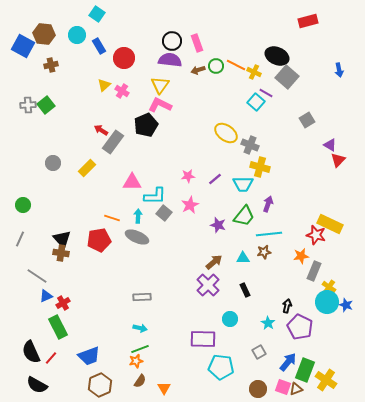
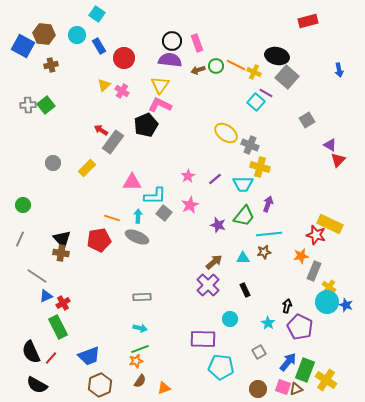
black ellipse at (277, 56): rotated 10 degrees counterclockwise
pink star at (188, 176): rotated 24 degrees counterclockwise
orange triangle at (164, 388): rotated 40 degrees clockwise
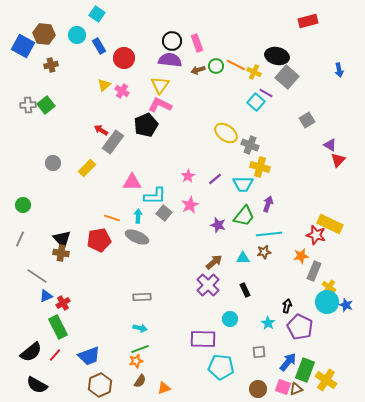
black semicircle at (31, 352): rotated 105 degrees counterclockwise
gray square at (259, 352): rotated 24 degrees clockwise
red line at (51, 358): moved 4 px right, 3 px up
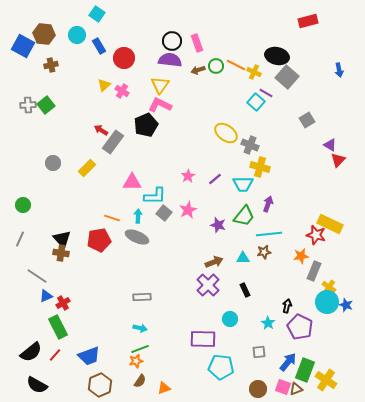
pink star at (190, 205): moved 2 px left, 5 px down
brown arrow at (214, 262): rotated 18 degrees clockwise
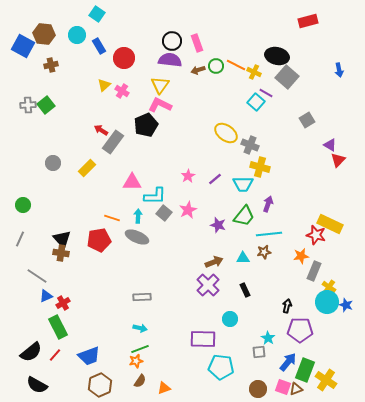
cyan star at (268, 323): moved 15 px down
purple pentagon at (300, 327): moved 3 px down; rotated 25 degrees counterclockwise
